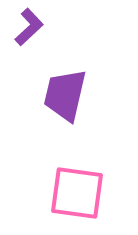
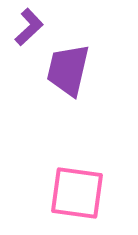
purple trapezoid: moved 3 px right, 25 px up
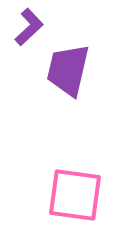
pink square: moved 2 px left, 2 px down
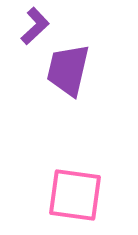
purple L-shape: moved 6 px right, 1 px up
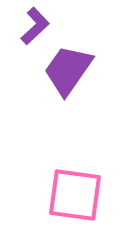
purple trapezoid: rotated 22 degrees clockwise
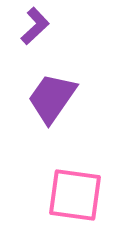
purple trapezoid: moved 16 px left, 28 px down
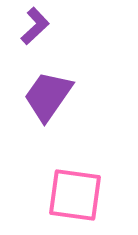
purple trapezoid: moved 4 px left, 2 px up
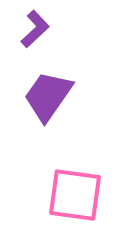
purple L-shape: moved 3 px down
